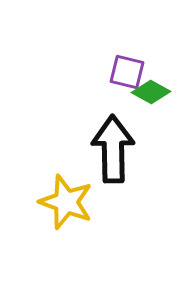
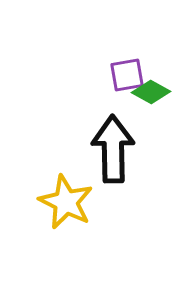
purple square: moved 3 px down; rotated 24 degrees counterclockwise
yellow star: rotated 6 degrees clockwise
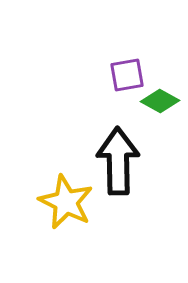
green diamond: moved 9 px right, 9 px down
black arrow: moved 5 px right, 12 px down
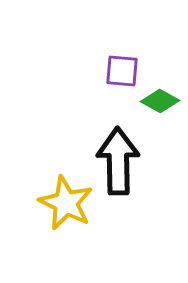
purple square: moved 5 px left, 4 px up; rotated 15 degrees clockwise
yellow star: moved 1 px down
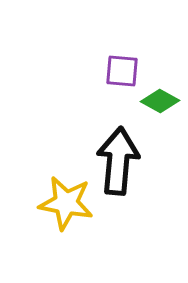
black arrow: rotated 6 degrees clockwise
yellow star: rotated 16 degrees counterclockwise
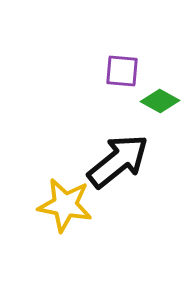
black arrow: rotated 46 degrees clockwise
yellow star: moved 1 px left, 2 px down
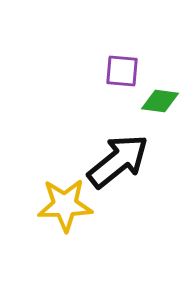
green diamond: rotated 21 degrees counterclockwise
yellow star: rotated 12 degrees counterclockwise
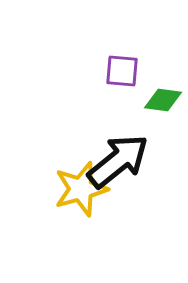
green diamond: moved 3 px right, 1 px up
yellow star: moved 16 px right, 16 px up; rotated 14 degrees counterclockwise
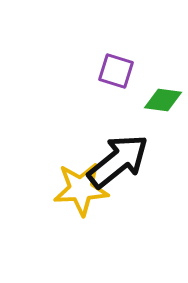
purple square: moved 6 px left; rotated 12 degrees clockwise
yellow star: rotated 12 degrees clockwise
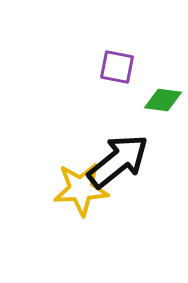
purple square: moved 1 px right, 4 px up; rotated 6 degrees counterclockwise
